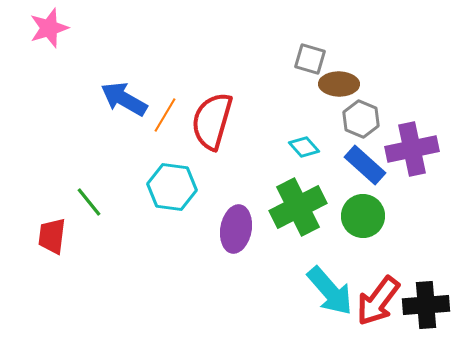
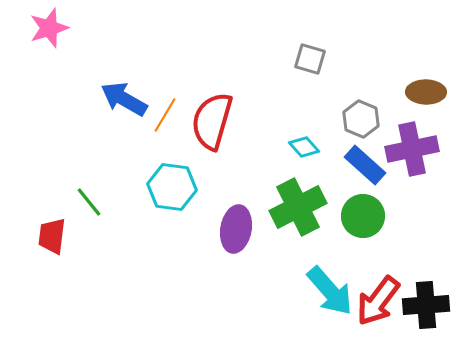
brown ellipse: moved 87 px right, 8 px down
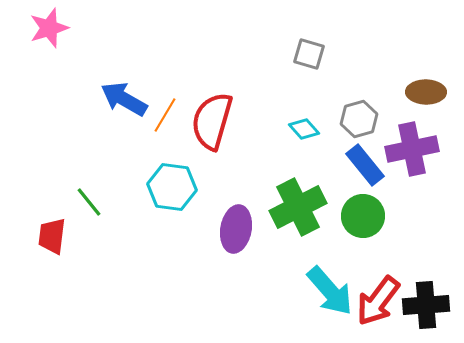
gray square: moved 1 px left, 5 px up
gray hexagon: moved 2 px left; rotated 21 degrees clockwise
cyan diamond: moved 18 px up
blue rectangle: rotated 9 degrees clockwise
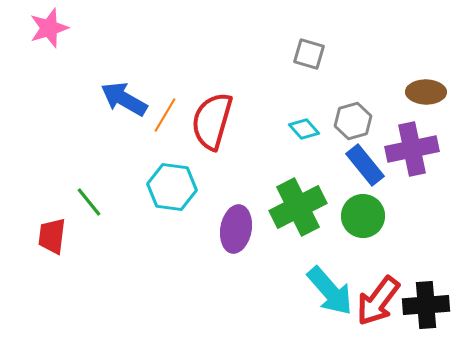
gray hexagon: moved 6 px left, 2 px down
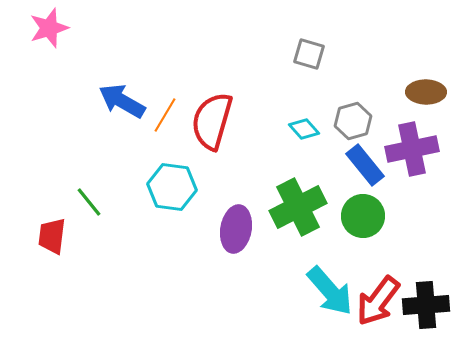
blue arrow: moved 2 px left, 2 px down
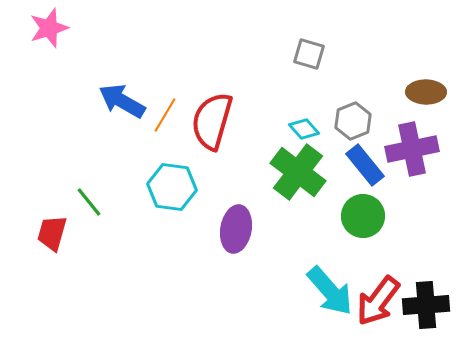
gray hexagon: rotated 6 degrees counterclockwise
green cross: moved 35 px up; rotated 26 degrees counterclockwise
red trapezoid: moved 3 px up; rotated 9 degrees clockwise
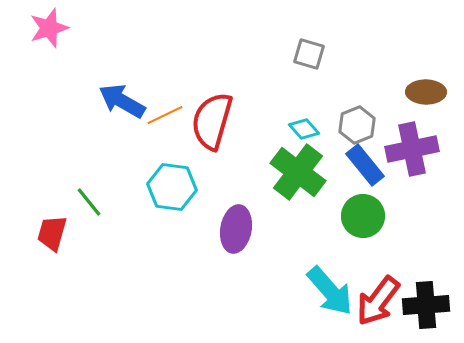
orange line: rotated 33 degrees clockwise
gray hexagon: moved 4 px right, 4 px down
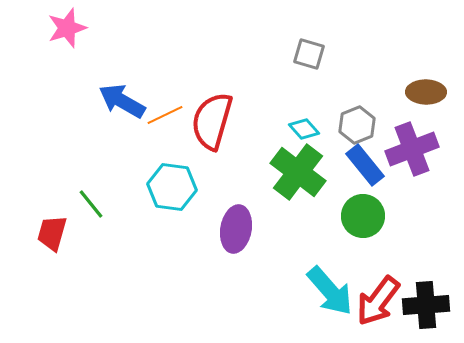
pink star: moved 18 px right
purple cross: rotated 9 degrees counterclockwise
green line: moved 2 px right, 2 px down
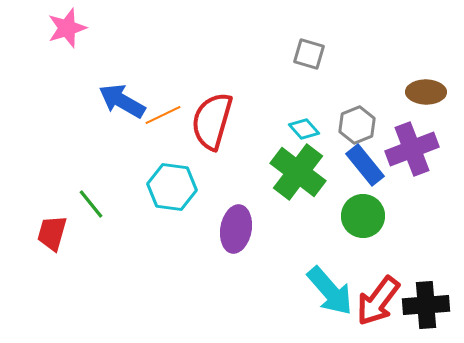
orange line: moved 2 px left
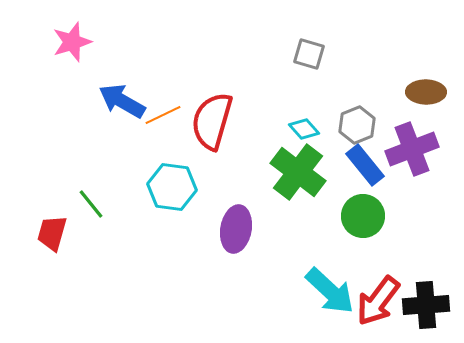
pink star: moved 5 px right, 14 px down
cyan arrow: rotated 6 degrees counterclockwise
